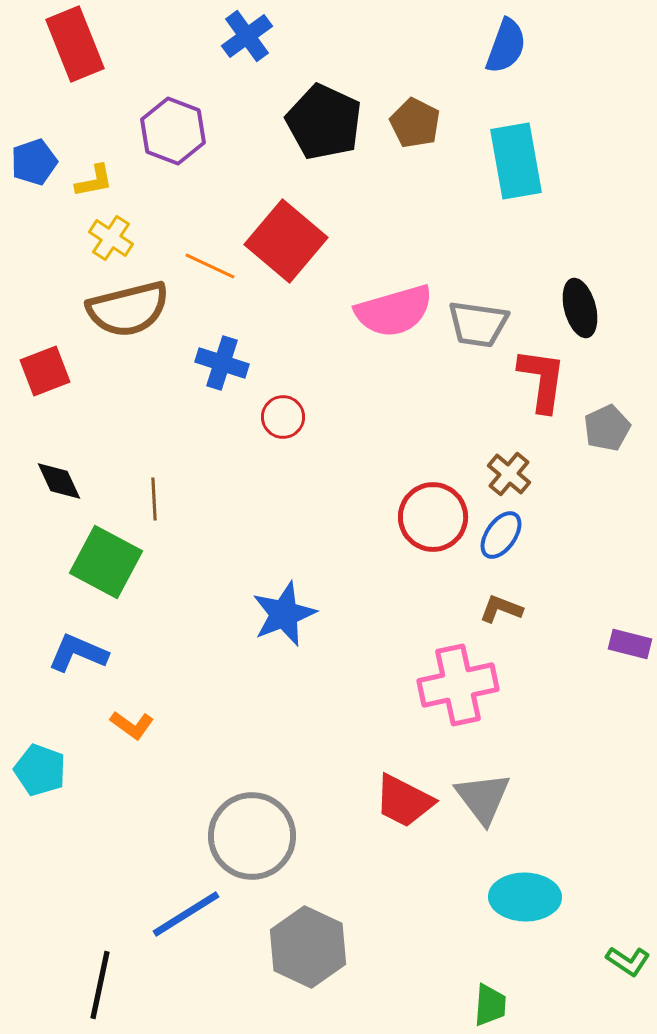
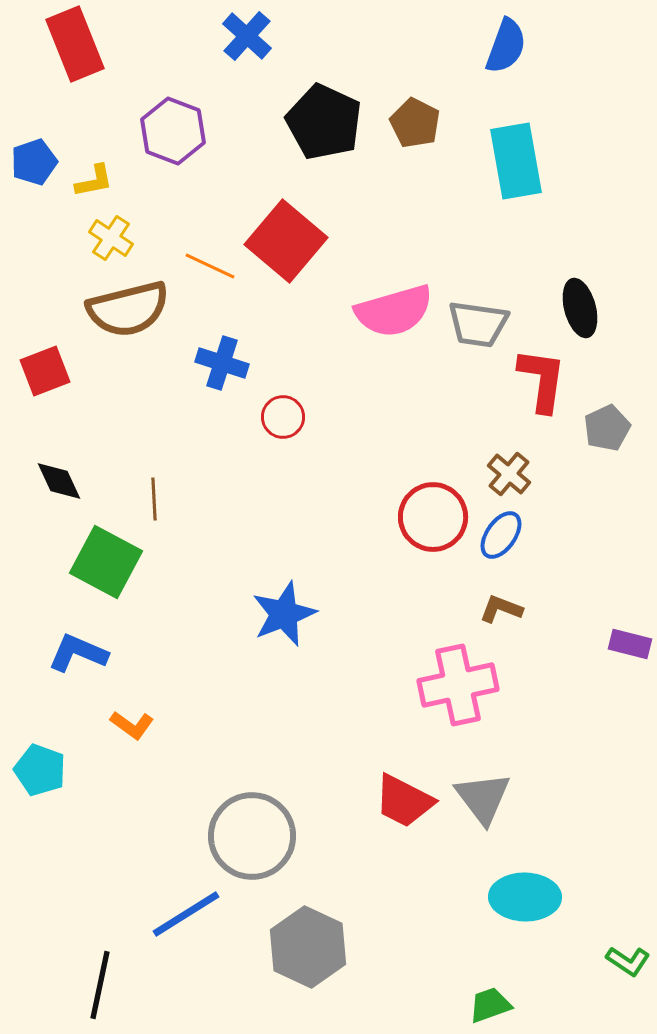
blue cross at (247, 36): rotated 12 degrees counterclockwise
green trapezoid at (490, 1005): rotated 114 degrees counterclockwise
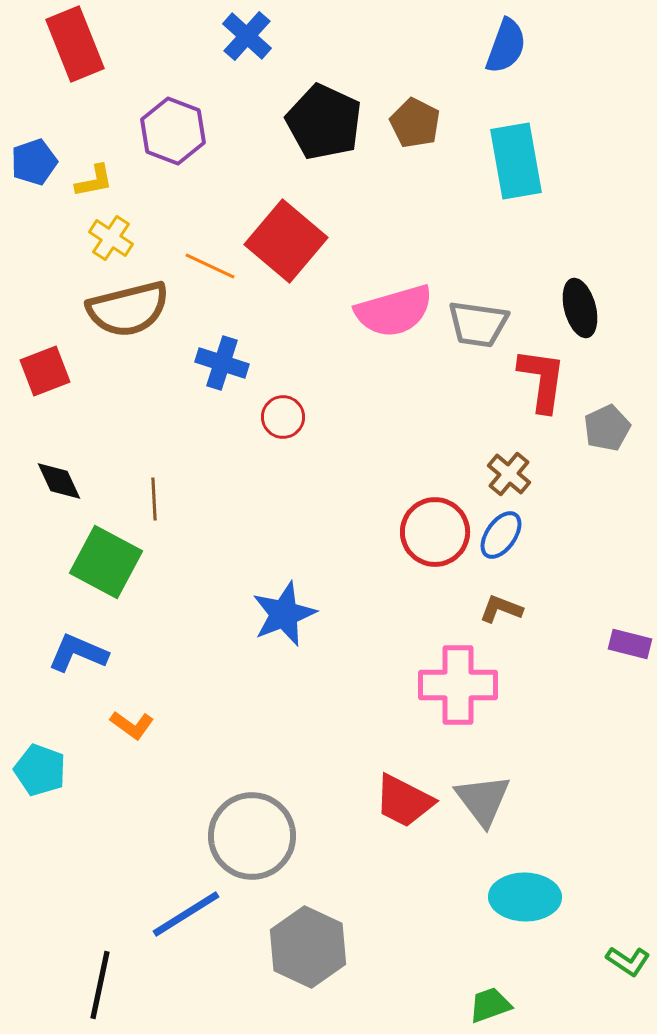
red circle at (433, 517): moved 2 px right, 15 px down
pink cross at (458, 685): rotated 12 degrees clockwise
gray triangle at (483, 798): moved 2 px down
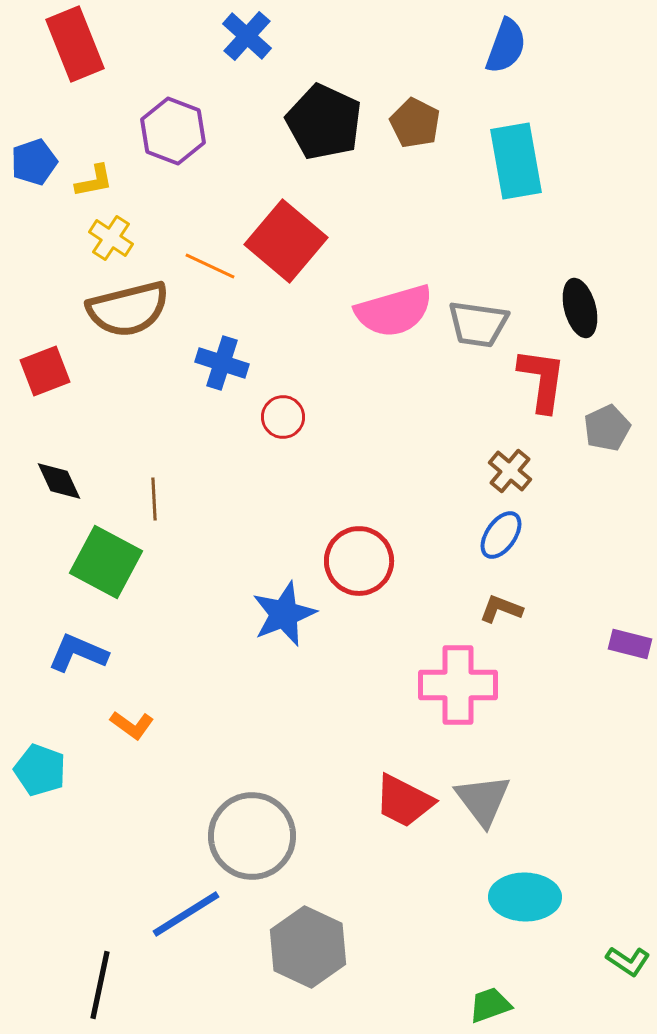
brown cross at (509, 474): moved 1 px right, 3 px up
red circle at (435, 532): moved 76 px left, 29 px down
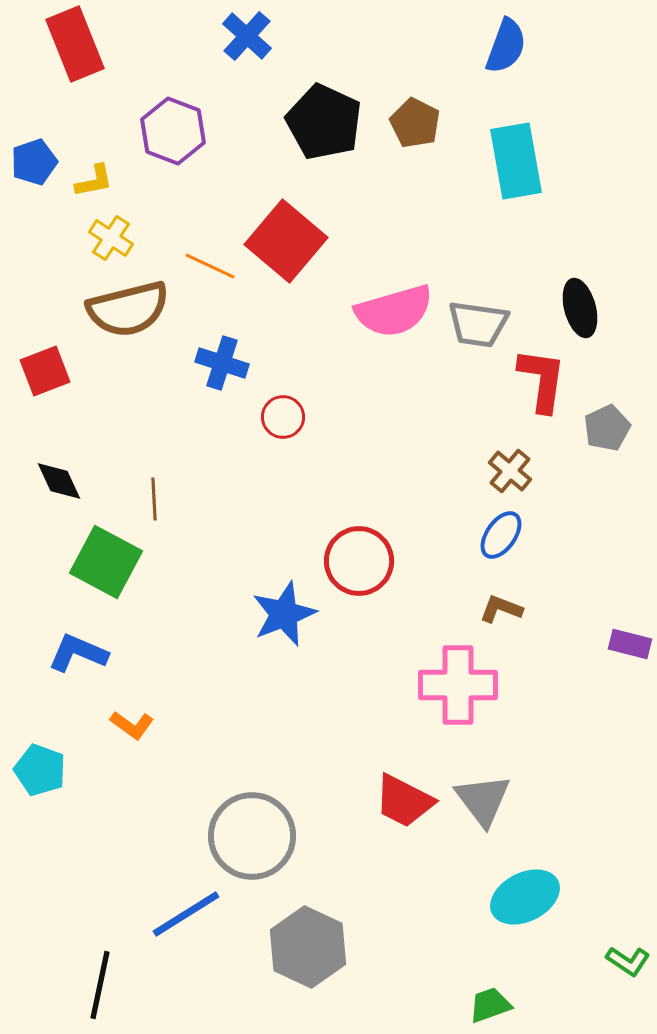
cyan ellipse at (525, 897): rotated 28 degrees counterclockwise
